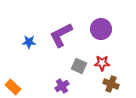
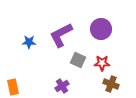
gray square: moved 1 px left, 6 px up
orange rectangle: rotated 35 degrees clockwise
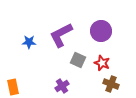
purple circle: moved 2 px down
red star: rotated 21 degrees clockwise
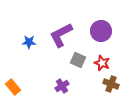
orange rectangle: rotated 28 degrees counterclockwise
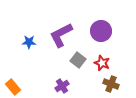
gray square: rotated 14 degrees clockwise
